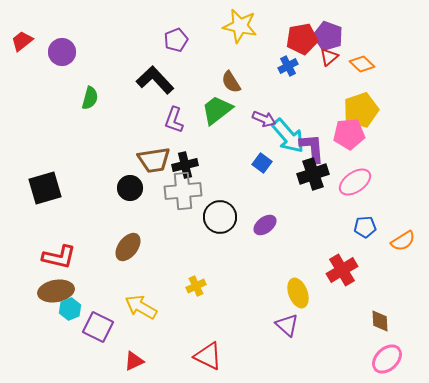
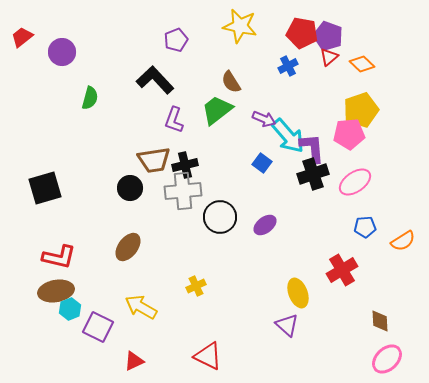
red pentagon at (302, 39): moved 6 px up; rotated 20 degrees clockwise
red trapezoid at (22, 41): moved 4 px up
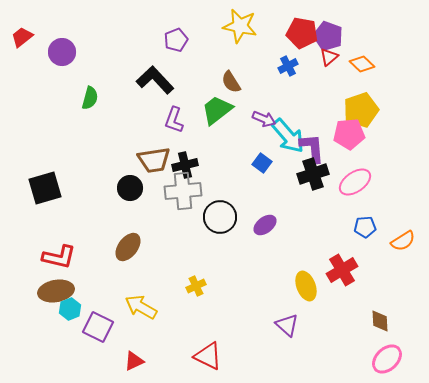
yellow ellipse at (298, 293): moved 8 px right, 7 px up
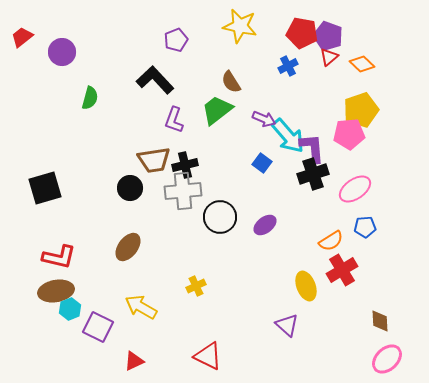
pink ellipse at (355, 182): moved 7 px down
orange semicircle at (403, 241): moved 72 px left
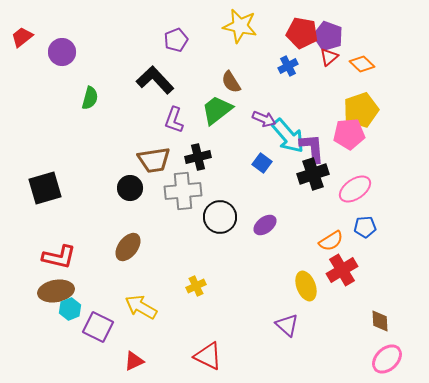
black cross at (185, 165): moved 13 px right, 8 px up
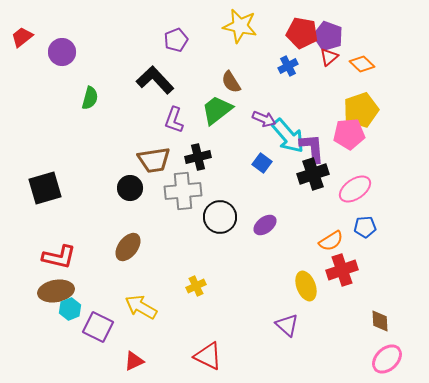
red cross at (342, 270): rotated 12 degrees clockwise
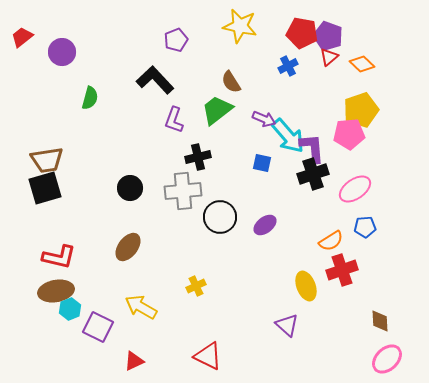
brown trapezoid at (154, 160): moved 107 px left
blue square at (262, 163): rotated 24 degrees counterclockwise
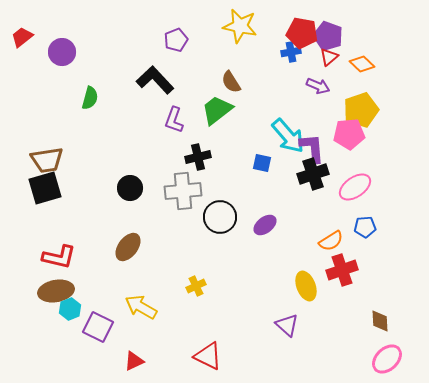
blue cross at (288, 66): moved 3 px right, 14 px up; rotated 18 degrees clockwise
purple arrow at (264, 119): moved 54 px right, 33 px up
pink ellipse at (355, 189): moved 2 px up
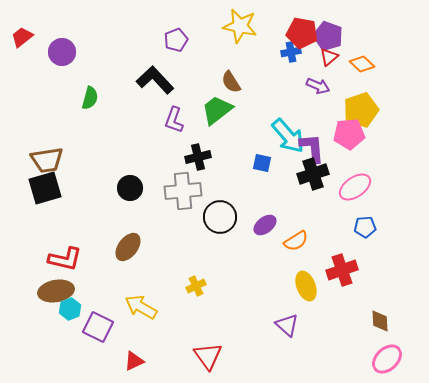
orange semicircle at (331, 241): moved 35 px left
red L-shape at (59, 257): moved 6 px right, 2 px down
red triangle at (208, 356): rotated 28 degrees clockwise
